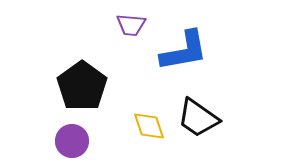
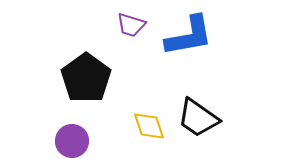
purple trapezoid: rotated 12 degrees clockwise
blue L-shape: moved 5 px right, 15 px up
black pentagon: moved 4 px right, 8 px up
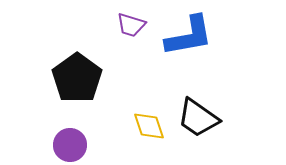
black pentagon: moved 9 px left
purple circle: moved 2 px left, 4 px down
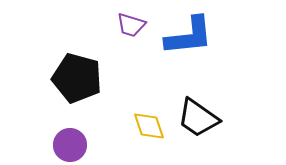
blue L-shape: rotated 4 degrees clockwise
black pentagon: rotated 21 degrees counterclockwise
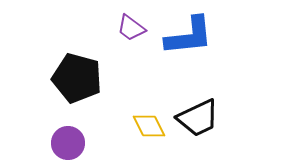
purple trapezoid: moved 3 px down; rotated 20 degrees clockwise
black trapezoid: rotated 60 degrees counterclockwise
yellow diamond: rotated 8 degrees counterclockwise
purple circle: moved 2 px left, 2 px up
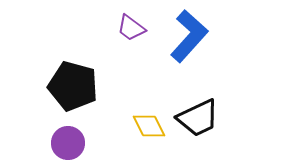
blue L-shape: rotated 42 degrees counterclockwise
black pentagon: moved 4 px left, 8 px down
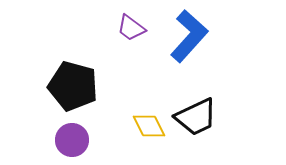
black trapezoid: moved 2 px left, 1 px up
purple circle: moved 4 px right, 3 px up
